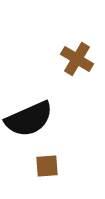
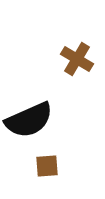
black semicircle: moved 1 px down
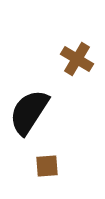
black semicircle: moved 8 px up; rotated 147 degrees clockwise
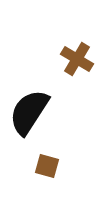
brown square: rotated 20 degrees clockwise
